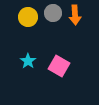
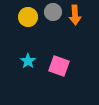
gray circle: moved 1 px up
pink square: rotated 10 degrees counterclockwise
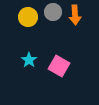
cyan star: moved 1 px right, 1 px up
pink square: rotated 10 degrees clockwise
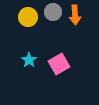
pink square: moved 2 px up; rotated 30 degrees clockwise
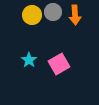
yellow circle: moved 4 px right, 2 px up
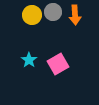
pink square: moved 1 px left
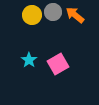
orange arrow: rotated 132 degrees clockwise
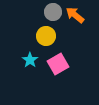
yellow circle: moved 14 px right, 21 px down
cyan star: moved 1 px right
